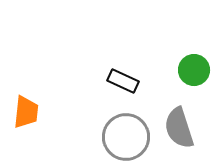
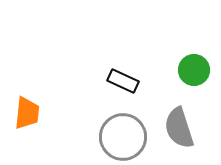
orange trapezoid: moved 1 px right, 1 px down
gray circle: moved 3 px left
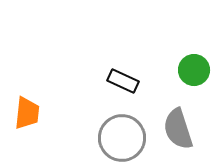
gray semicircle: moved 1 px left, 1 px down
gray circle: moved 1 px left, 1 px down
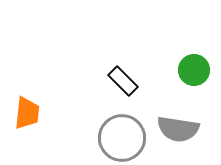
black rectangle: rotated 20 degrees clockwise
gray semicircle: rotated 63 degrees counterclockwise
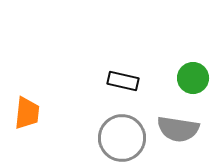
green circle: moved 1 px left, 8 px down
black rectangle: rotated 32 degrees counterclockwise
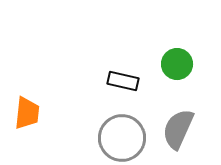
green circle: moved 16 px left, 14 px up
gray semicircle: rotated 105 degrees clockwise
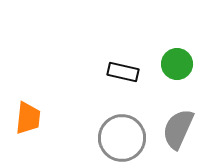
black rectangle: moved 9 px up
orange trapezoid: moved 1 px right, 5 px down
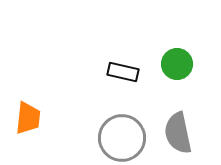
gray semicircle: moved 4 px down; rotated 36 degrees counterclockwise
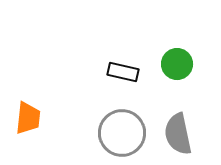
gray semicircle: moved 1 px down
gray circle: moved 5 px up
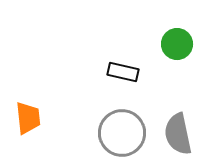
green circle: moved 20 px up
orange trapezoid: rotated 12 degrees counterclockwise
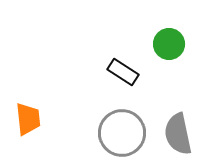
green circle: moved 8 px left
black rectangle: rotated 20 degrees clockwise
orange trapezoid: moved 1 px down
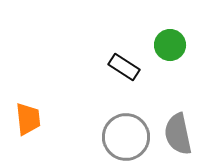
green circle: moved 1 px right, 1 px down
black rectangle: moved 1 px right, 5 px up
gray circle: moved 4 px right, 4 px down
